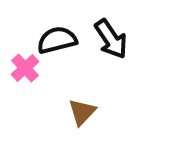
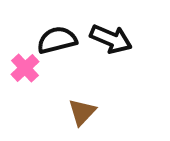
black arrow: rotated 33 degrees counterclockwise
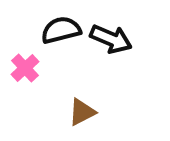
black semicircle: moved 4 px right, 10 px up
brown triangle: rotated 20 degrees clockwise
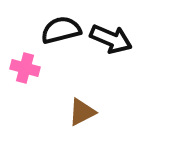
pink cross: rotated 32 degrees counterclockwise
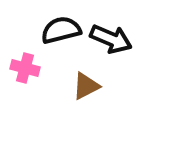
brown triangle: moved 4 px right, 26 px up
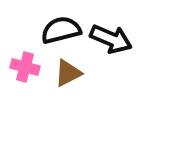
pink cross: moved 1 px up
brown triangle: moved 18 px left, 13 px up
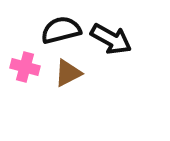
black arrow: rotated 6 degrees clockwise
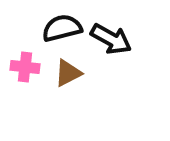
black semicircle: moved 1 px right, 2 px up
pink cross: rotated 8 degrees counterclockwise
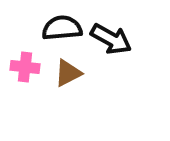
black semicircle: rotated 9 degrees clockwise
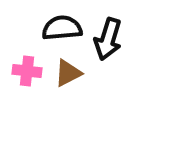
black arrow: moved 3 px left; rotated 78 degrees clockwise
pink cross: moved 2 px right, 4 px down
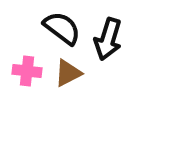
black semicircle: rotated 42 degrees clockwise
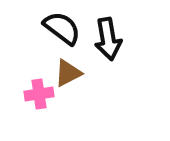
black arrow: rotated 27 degrees counterclockwise
pink cross: moved 12 px right, 23 px down; rotated 16 degrees counterclockwise
